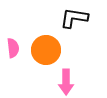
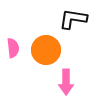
black L-shape: moved 1 px left, 1 px down
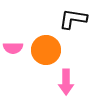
pink semicircle: rotated 96 degrees clockwise
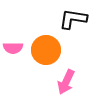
pink arrow: rotated 25 degrees clockwise
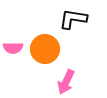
orange circle: moved 1 px left, 1 px up
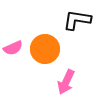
black L-shape: moved 4 px right, 1 px down
pink semicircle: rotated 24 degrees counterclockwise
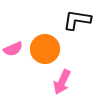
pink semicircle: moved 1 px down
pink arrow: moved 4 px left
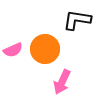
pink semicircle: moved 1 px down
